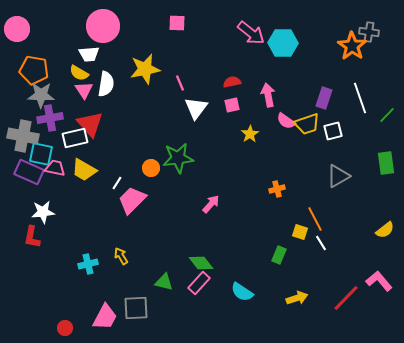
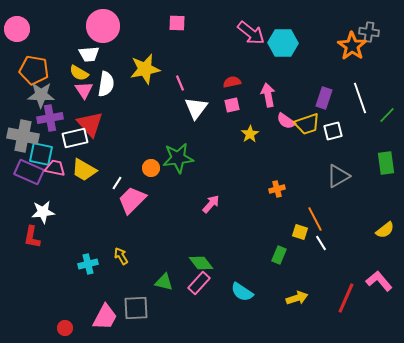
red line at (346, 298): rotated 20 degrees counterclockwise
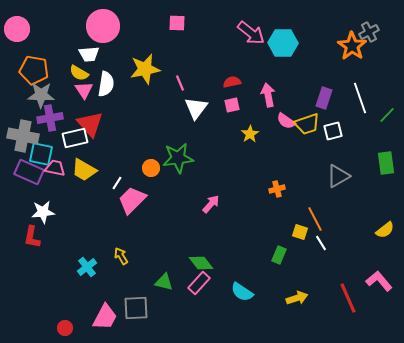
gray cross at (369, 32): rotated 36 degrees counterclockwise
cyan cross at (88, 264): moved 1 px left, 3 px down; rotated 24 degrees counterclockwise
red line at (346, 298): moved 2 px right; rotated 48 degrees counterclockwise
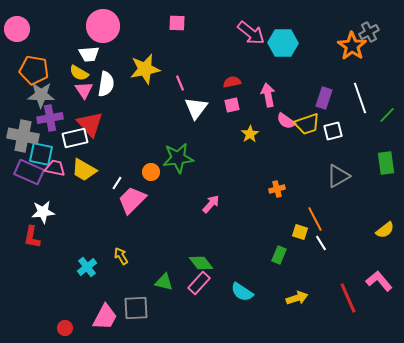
orange circle at (151, 168): moved 4 px down
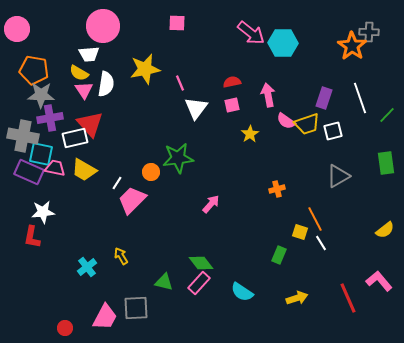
gray cross at (369, 32): rotated 30 degrees clockwise
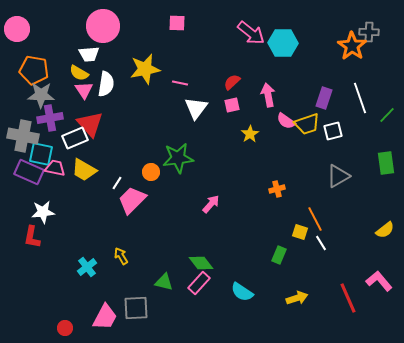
red semicircle at (232, 82): rotated 30 degrees counterclockwise
pink line at (180, 83): rotated 56 degrees counterclockwise
white rectangle at (75, 138): rotated 10 degrees counterclockwise
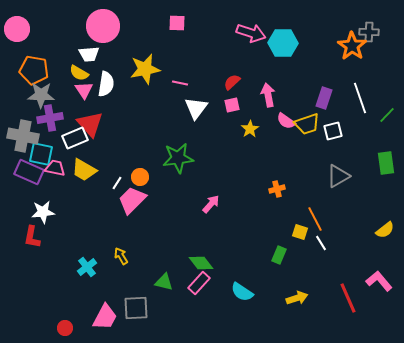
pink arrow at (251, 33): rotated 20 degrees counterclockwise
yellow star at (250, 134): moved 5 px up
orange circle at (151, 172): moved 11 px left, 5 px down
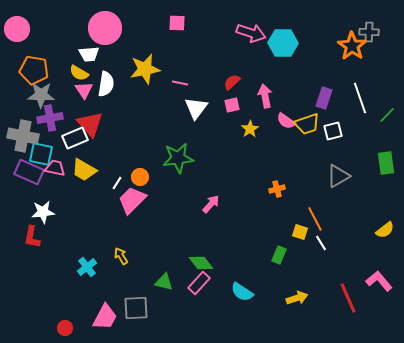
pink circle at (103, 26): moved 2 px right, 2 px down
pink arrow at (268, 95): moved 3 px left, 1 px down
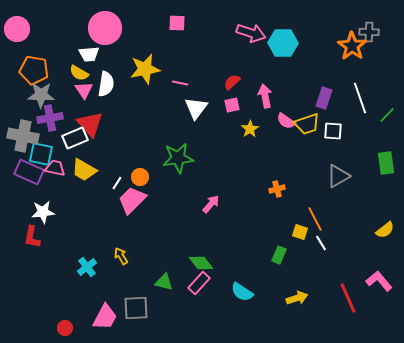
white square at (333, 131): rotated 18 degrees clockwise
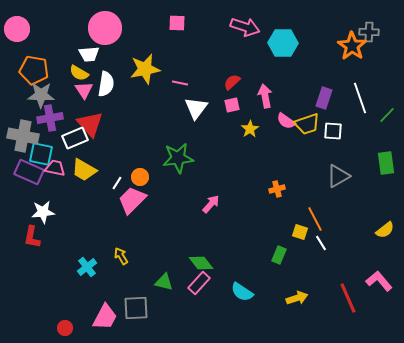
pink arrow at (251, 33): moved 6 px left, 6 px up
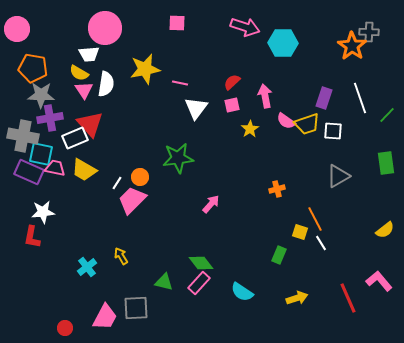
orange pentagon at (34, 70): moved 1 px left, 2 px up
